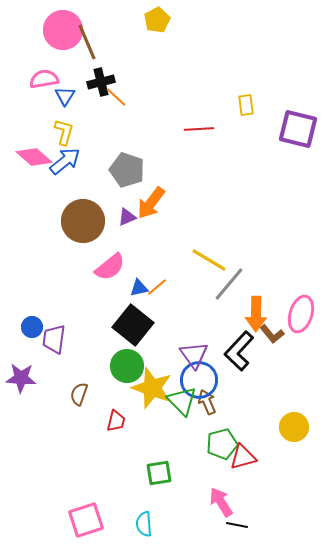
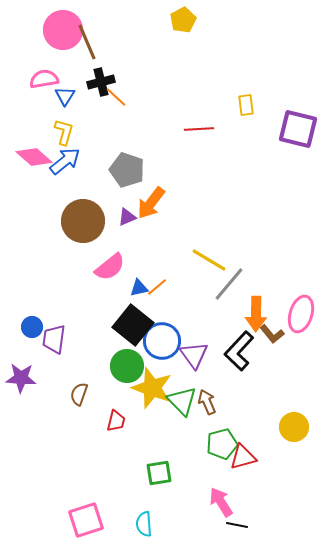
yellow pentagon at (157, 20): moved 26 px right
blue circle at (199, 380): moved 37 px left, 39 px up
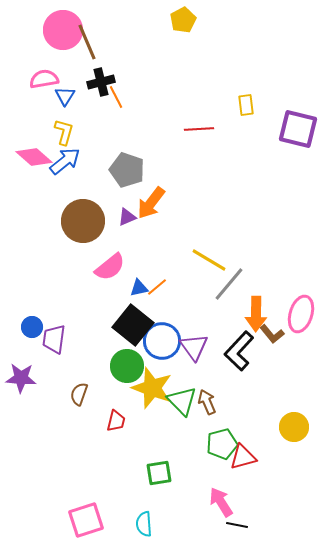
orange line at (116, 97): rotated 20 degrees clockwise
purple triangle at (194, 355): moved 8 px up
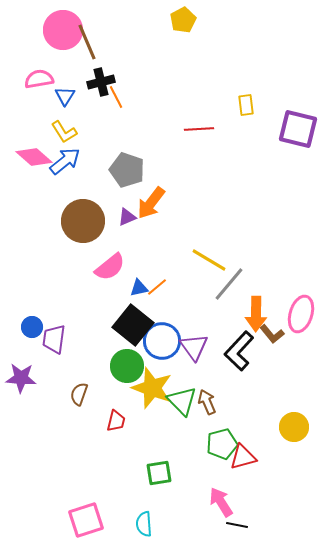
pink semicircle at (44, 79): moved 5 px left
yellow L-shape at (64, 132): rotated 132 degrees clockwise
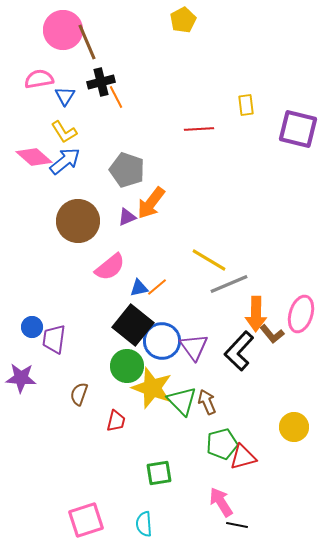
brown circle at (83, 221): moved 5 px left
gray line at (229, 284): rotated 27 degrees clockwise
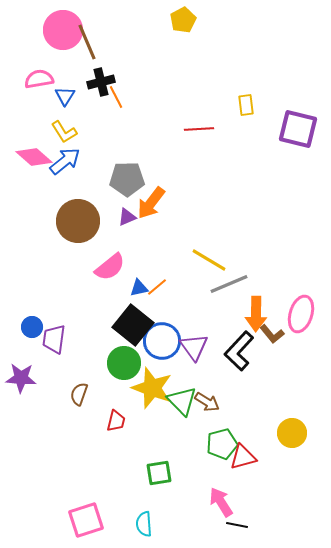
gray pentagon at (127, 170): moved 9 px down; rotated 20 degrees counterclockwise
green circle at (127, 366): moved 3 px left, 3 px up
brown arrow at (207, 402): rotated 145 degrees clockwise
yellow circle at (294, 427): moved 2 px left, 6 px down
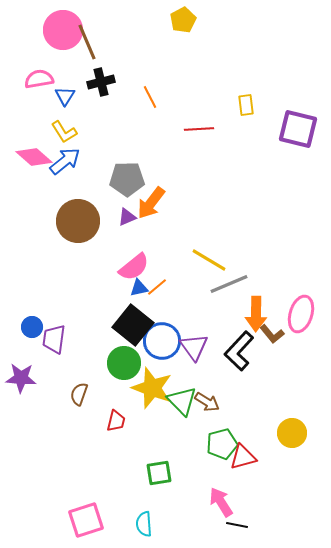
orange line at (116, 97): moved 34 px right
pink semicircle at (110, 267): moved 24 px right
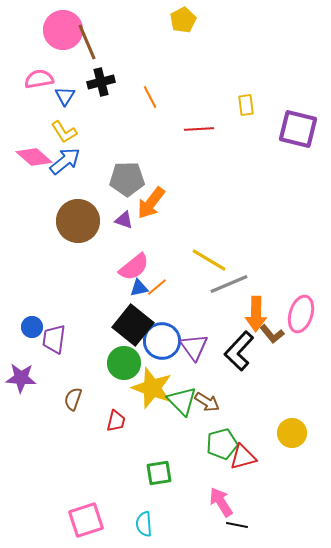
purple triangle at (127, 217): moved 3 px left, 3 px down; rotated 42 degrees clockwise
brown semicircle at (79, 394): moved 6 px left, 5 px down
